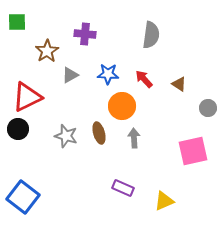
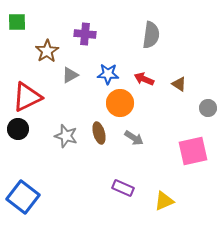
red arrow: rotated 24 degrees counterclockwise
orange circle: moved 2 px left, 3 px up
gray arrow: rotated 126 degrees clockwise
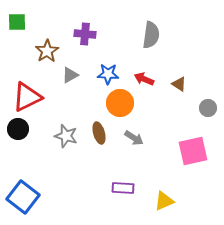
purple rectangle: rotated 20 degrees counterclockwise
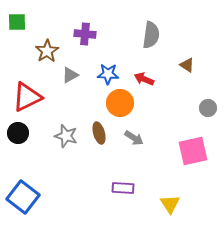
brown triangle: moved 8 px right, 19 px up
black circle: moved 4 px down
yellow triangle: moved 6 px right, 3 px down; rotated 40 degrees counterclockwise
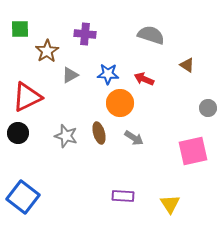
green square: moved 3 px right, 7 px down
gray semicircle: rotated 80 degrees counterclockwise
purple rectangle: moved 8 px down
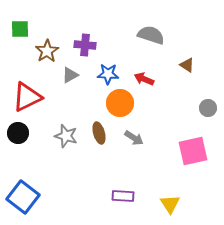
purple cross: moved 11 px down
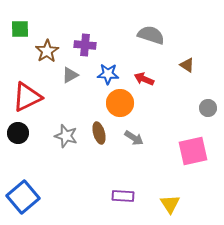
blue square: rotated 12 degrees clockwise
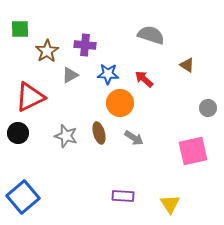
red arrow: rotated 18 degrees clockwise
red triangle: moved 3 px right
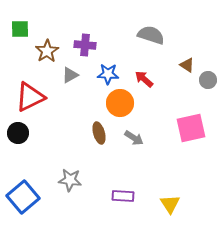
gray circle: moved 28 px up
gray star: moved 4 px right, 44 px down; rotated 10 degrees counterclockwise
pink square: moved 2 px left, 23 px up
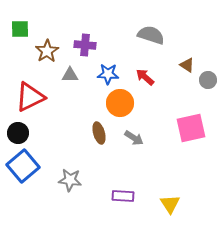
gray triangle: rotated 30 degrees clockwise
red arrow: moved 1 px right, 2 px up
blue square: moved 31 px up
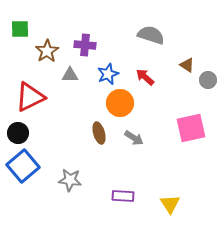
blue star: rotated 25 degrees counterclockwise
